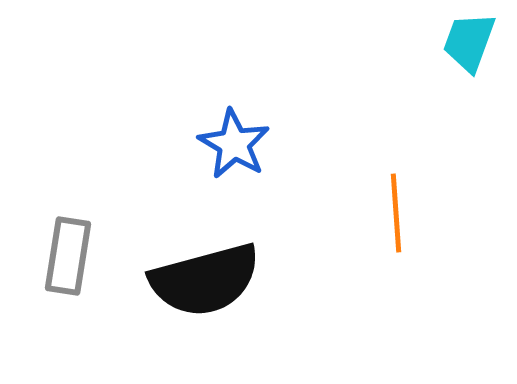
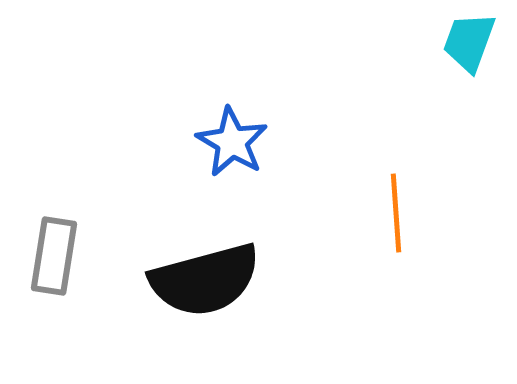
blue star: moved 2 px left, 2 px up
gray rectangle: moved 14 px left
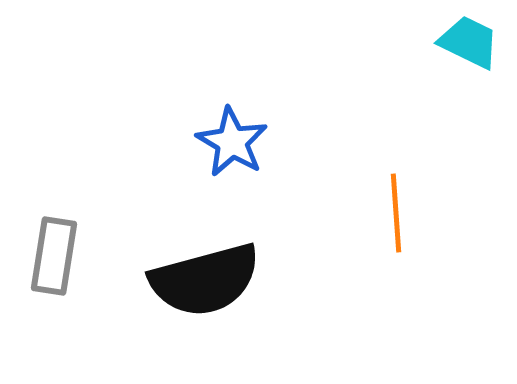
cyan trapezoid: rotated 96 degrees clockwise
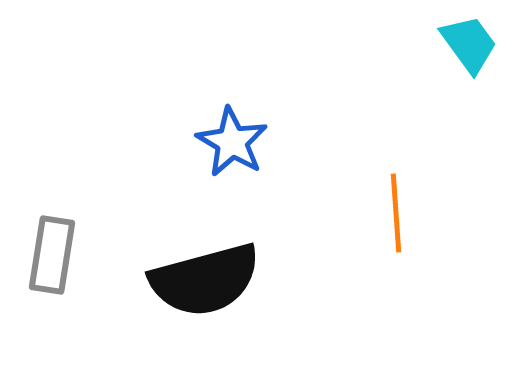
cyan trapezoid: moved 2 px down; rotated 28 degrees clockwise
gray rectangle: moved 2 px left, 1 px up
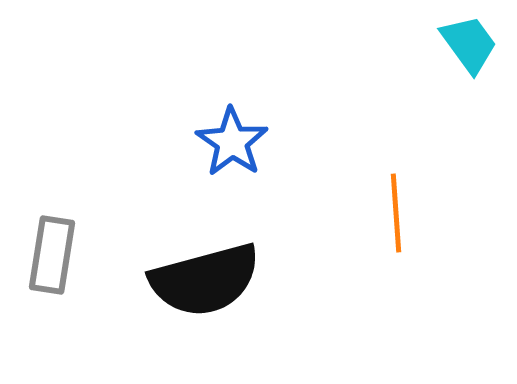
blue star: rotated 4 degrees clockwise
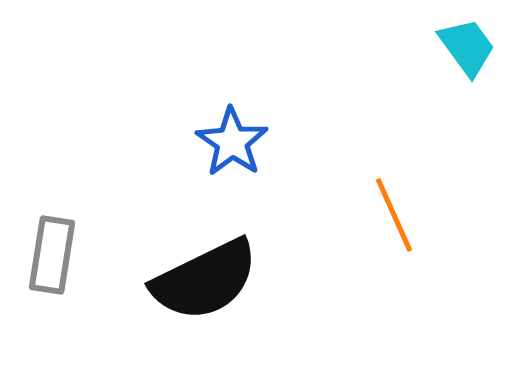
cyan trapezoid: moved 2 px left, 3 px down
orange line: moved 2 px left, 2 px down; rotated 20 degrees counterclockwise
black semicircle: rotated 11 degrees counterclockwise
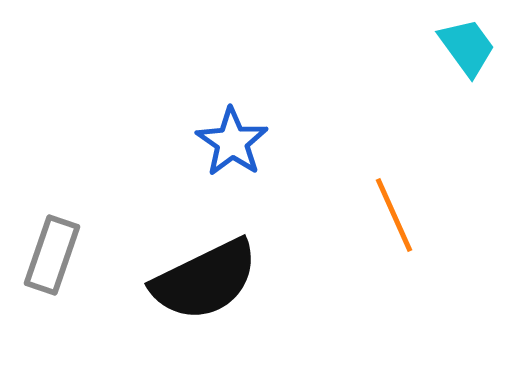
gray rectangle: rotated 10 degrees clockwise
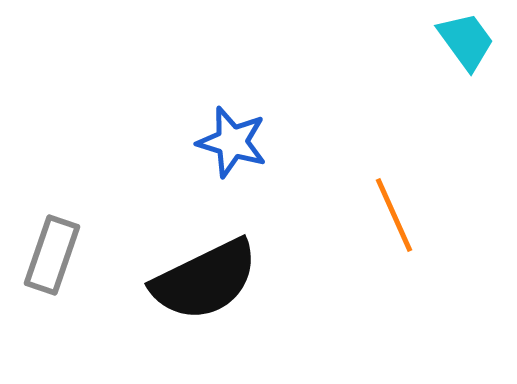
cyan trapezoid: moved 1 px left, 6 px up
blue star: rotated 18 degrees counterclockwise
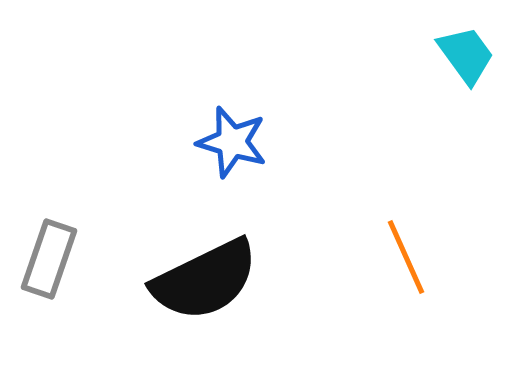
cyan trapezoid: moved 14 px down
orange line: moved 12 px right, 42 px down
gray rectangle: moved 3 px left, 4 px down
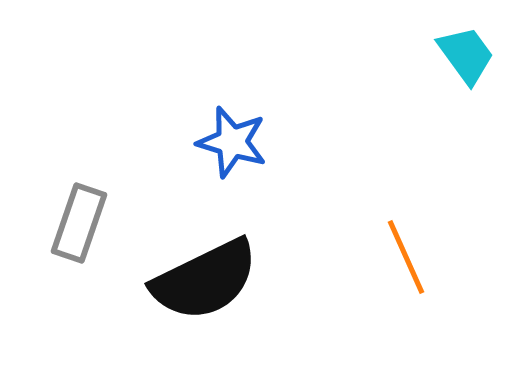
gray rectangle: moved 30 px right, 36 px up
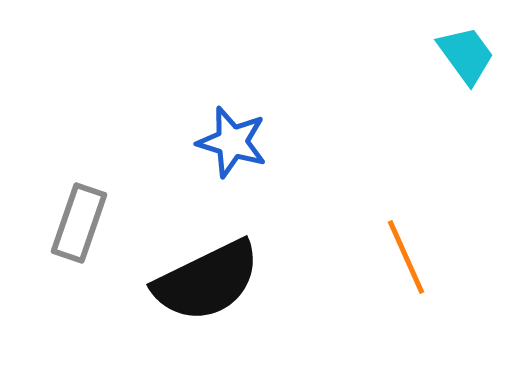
black semicircle: moved 2 px right, 1 px down
